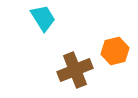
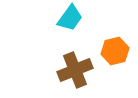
cyan trapezoid: moved 27 px right; rotated 68 degrees clockwise
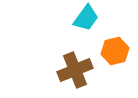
cyan trapezoid: moved 16 px right
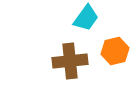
brown cross: moved 5 px left, 9 px up; rotated 16 degrees clockwise
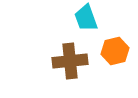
cyan trapezoid: rotated 124 degrees clockwise
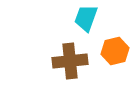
cyan trapezoid: rotated 40 degrees clockwise
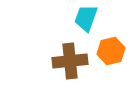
orange hexagon: moved 4 px left
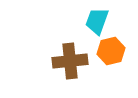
cyan trapezoid: moved 11 px right, 3 px down
